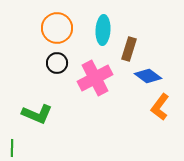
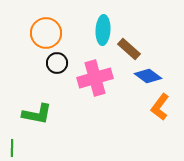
orange circle: moved 11 px left, 5 px down
brown rectangle: rotated 65 degrees counterclockwise
pink cross: rotated 12 degrees clockwise
green L-shape: rotated 12 degrees counterclockwise
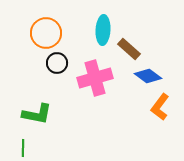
green line: moved 11 px right
